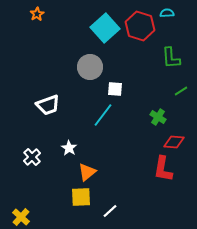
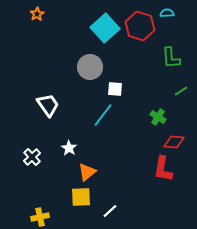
white trapezoid: rotated 105 degrees counterclockwise
yellow cross: moved 19 px right; rotated 36 degrees clockwise
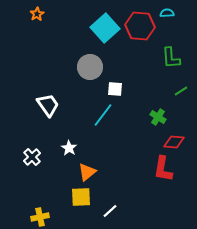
red hexagon: rotated 12 degrees counterclockwise
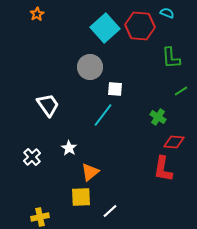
cyan semicircle: rotated 24 degrees clockwise
orange triangle: moved 3 px right
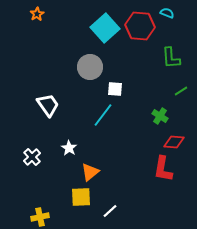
green cross: moved 2 px right, 1 px up
